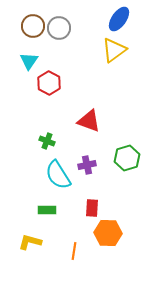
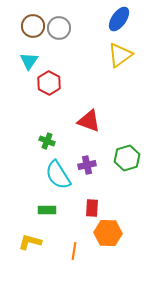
yellow triangle: moved 6 px right, 5 px down
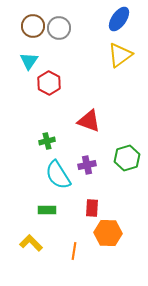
green cross: rotated 35 degrees counterclockwise
yellow L-shape: moved 1 px right, 1 px down; rotated 30 degrees clockwise
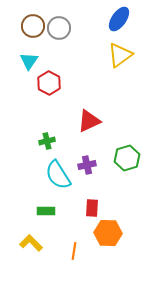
red triangle: rotated 45 degrees counterclockwise
green rectangle: moved 1 px left, 1 px down
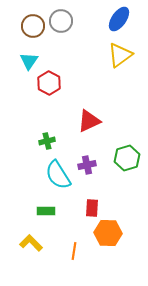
gray circle: moved 2 px right, 7 px up
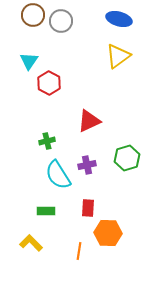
blue ellipse: rotated 70 degrees clockwise
brown circle: moved 11 px up
yellow triangle: moved 2 px left, 1 px down
red rectangle: moved 4 px left
orange line: moved 5 px right
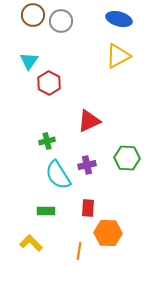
yellow triangle: rotated 8 degrees clockwise
green hexagon: rotated 20 degrees clockwise
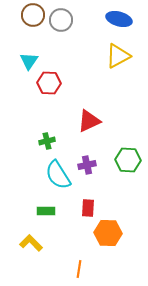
gray circle: moved 1 px up
red hexagon: rotated 25 degrees counterclockwise
green hexagon: moved 1 px right, 2 px down
orange line: moved 18 px down
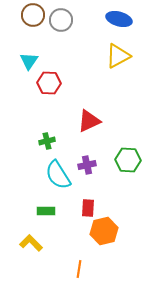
orange hexagon: moved 4 px left, 2 px up; rotated 16 degrees counterclockwise
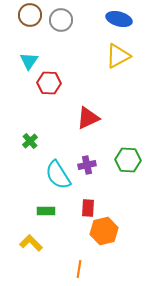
brown circle: moved 3 px left
red triangle: moved 1 px left, 3 px up
green cross: moved 17 px left; rotated 28 degrees counterclockwise
